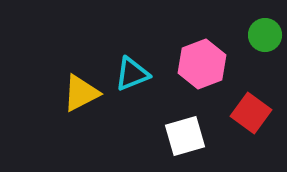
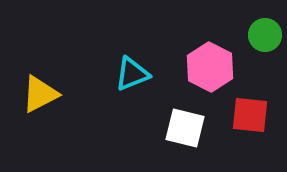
pink hexagon: moved 8 px right, 3 px down; rotated 12 degrees counterclockwise
yellow triangle: moved 41 px left, 1 px down
red square: moved 1 px left, 2 px down; rotated 30 degrees counterclockwise
white square: moved 8 px up; rotated 30 degrees clockwise
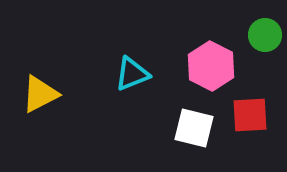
pink hexagon: moved 1 px right, 1 px up
red square: rotated 9 degrees counterclockwise
white square: moved 9 px right
